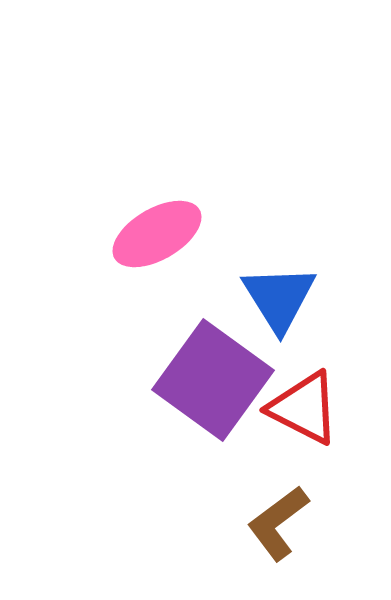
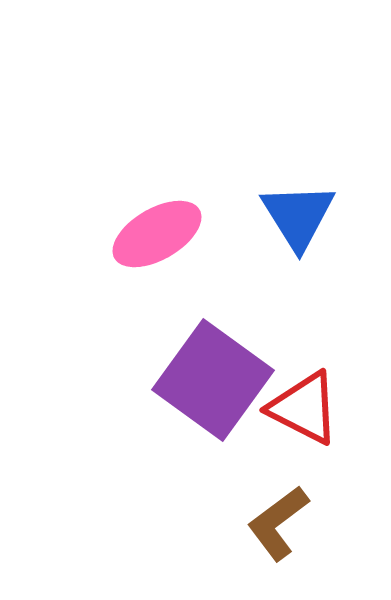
blue triangle: moved 19 px right, 82 px up
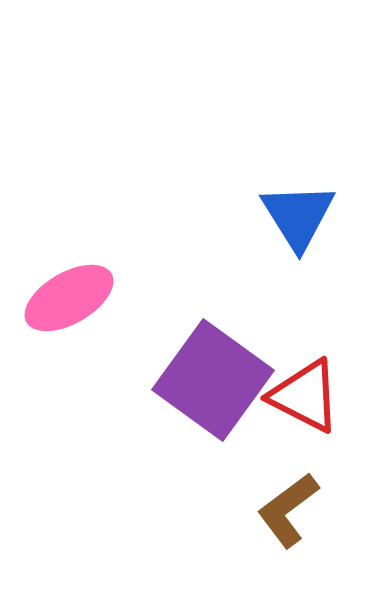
pink ellipse: moved 88 px left, 64 px down
red triangle: moved 1 px right, 12 px up
brown L-shape: moved 10 px right, 13 px up
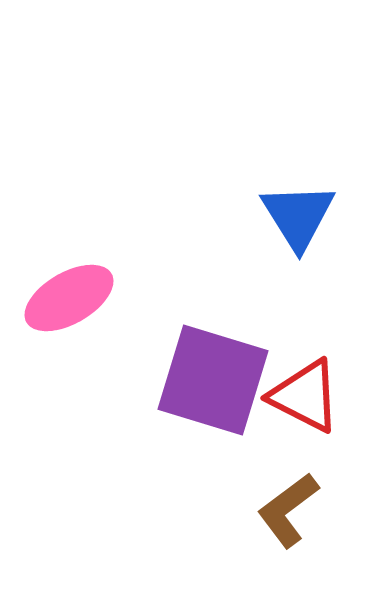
purple square: rotated 19 degrees counterclockwise
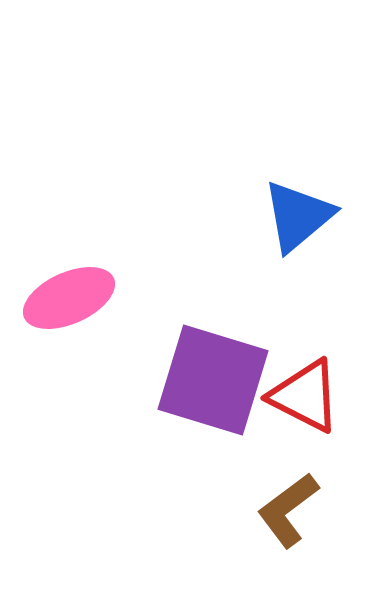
blue triangle: rotated 22 degrees clockwise
pink ellipse: rotated 6 degrees clockwise
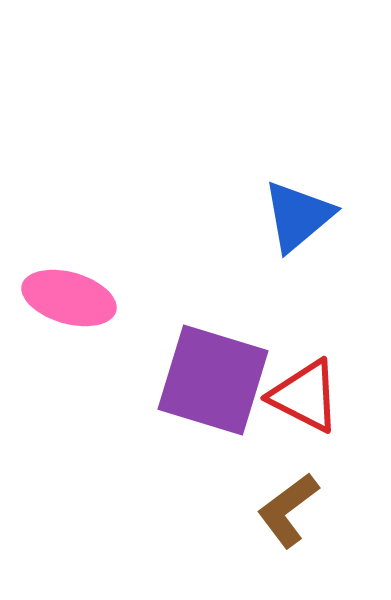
pink ellipse: rotated 40 degrees clockwise
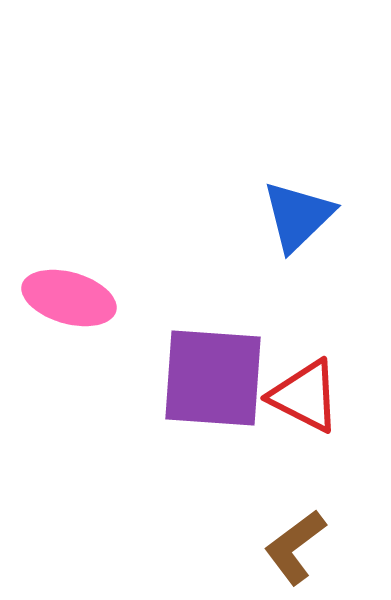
blue triangle: rotated 4 degrees counterclockwise
purple square: moved 2 px up; rotated 13 degrees counterclockwise
brown L-shape: moved 7 px right, 37 px down
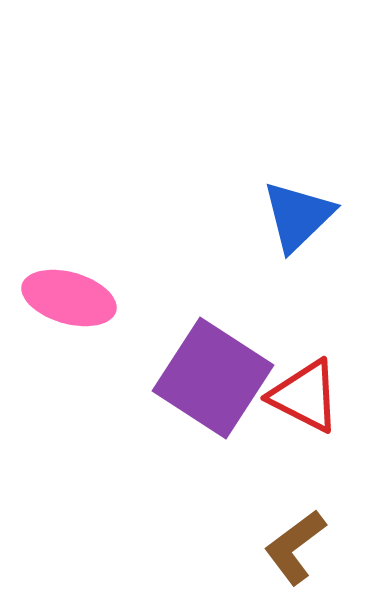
purple square: rotated 29 degrees clockwise
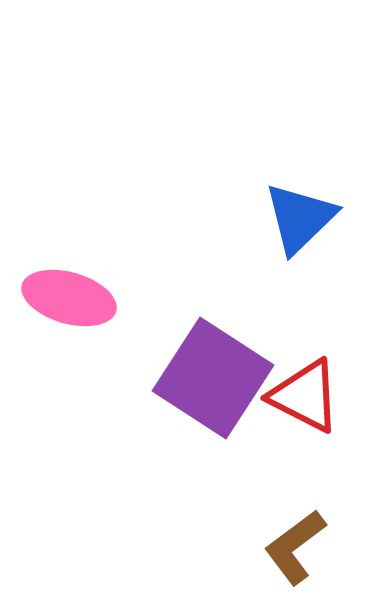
blue triangle: moved 2 px right, 2 px down
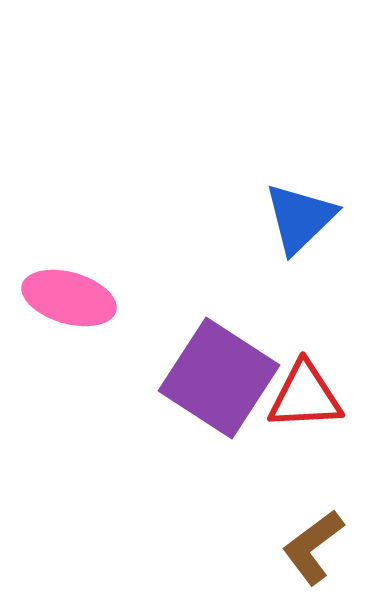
purple square: moved 6 px right
red triangle: rotated 30 degrees counterclockwise
brown L-shape: moved 18 px right
